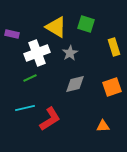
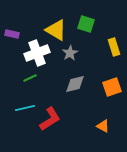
yellow triangle: moved 3 px down
orange triangle: rotated 32 degrees clockwise
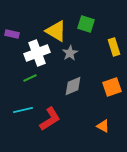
yellow triangle: moved 1 px down
gray diamond: moved 2 px left, 2 px down; rotated 10 degrees counterclockwise
cyan line: moved 2 px left, 2 px down
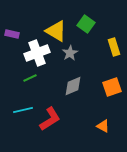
green square: rotated 18 degrees clockwise
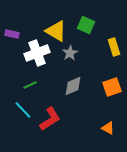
green square: moved 1 px down; rotated 12 degrees counterclockwise
green line: moved 7 px down
cyan line: rotated 60 degrees clockwise
orange triangle: moved 5 px right, 2 px down
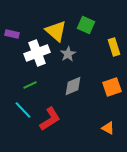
yellow triangle: rotated 10 degrees clockwise
gray star: moved 2 px left, 1 px down
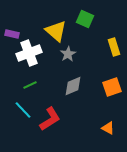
green square: moved 1 px left, 6 px up
white cross: moved 8 px left
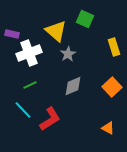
orange square: rotated 24 degrees counterclockwise
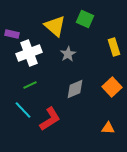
yellow triangle: moved 1 px left, 5 px up
gray diamond: moved 2 px right, 3 px down
orange triangle: rotated 24 degrees counterclockwise
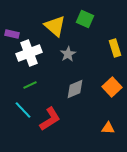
yellow rectangle: moved 1 px right, 1 px down
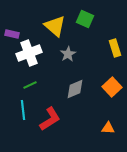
cyan line: rotated 36 degrees clockwise
